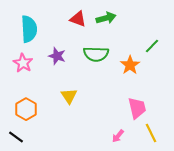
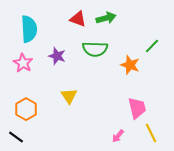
green semicircle: moved 1 px left, 5 px up
orange star: rotated 18 degrees counterclockwise
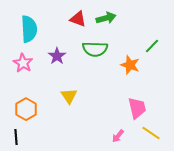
purple star: rotated 18 degrees clockwise
yellow line: rotated 30 degrees counterclockwise
black line: rotated 49 degrees clockwise
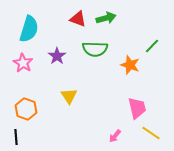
cyan semicircle: rotated 20 degrees clockwise
orange hexagon: rotated 10 degrees counterclockwise
pink arrow: moved 3 px left
